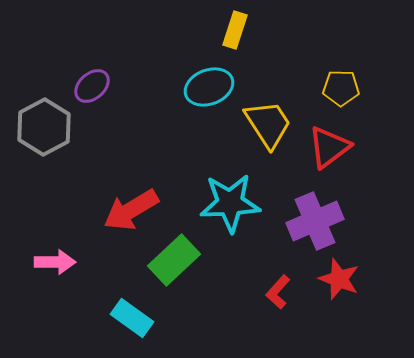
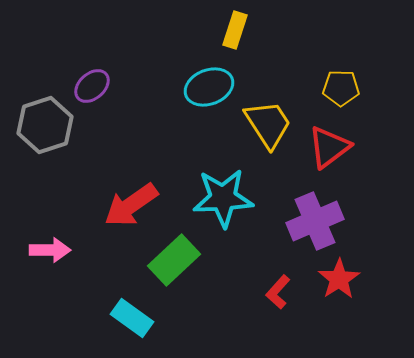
gray hexagon: moved 1 px right, 2 px up; rotated 10 degrees clockwise
cyan star: moved 7 px left, 5 px up
red arrow: moved 5 px up; rotated 4 degrees counterclockwise
pink arrow: moved 5 px left, 12 px up
red star: rotated 18 degrees clockwise
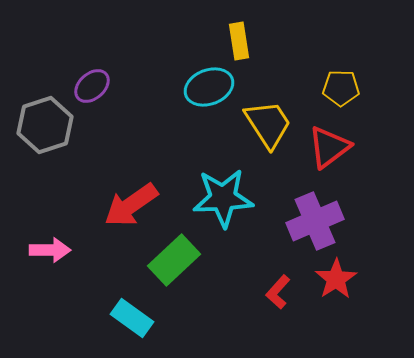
yellow rectangle: moved 4 px right, 11 px down; rotated 27 degrees counterclockwise
red star: moved 3 px left
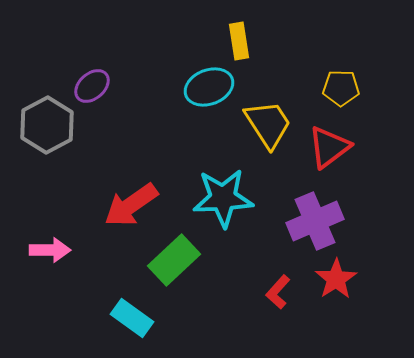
gray hexagon: moved 2 px right; rotated 10 degrees counterclockwise
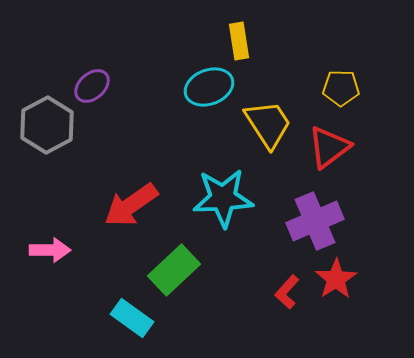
green rectangle: moved 10 px down
red L-shape: moved 9 px right
